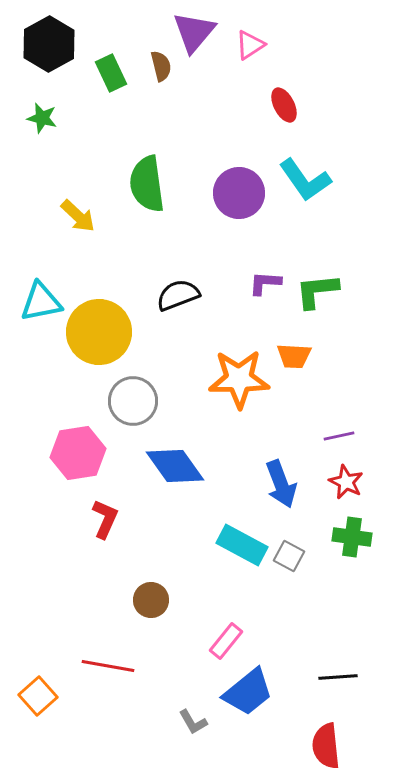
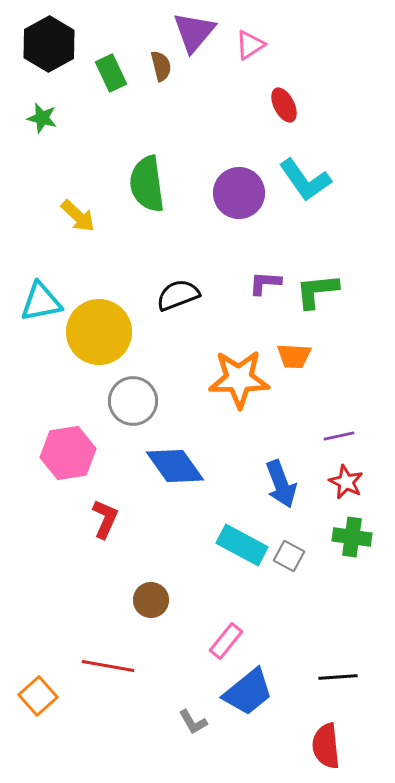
pink hexagon: moved 10 px left
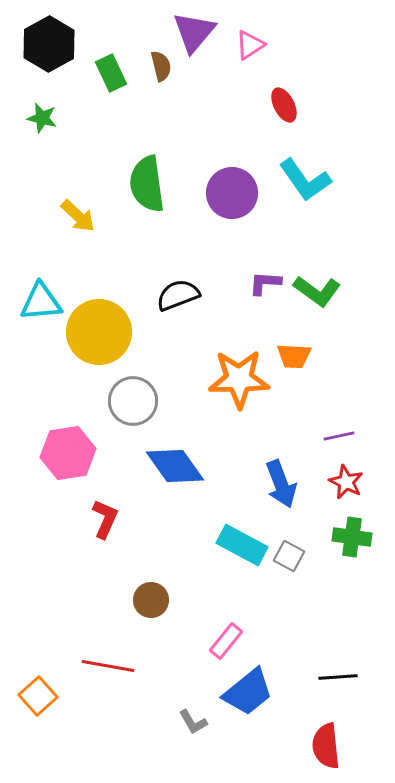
purple circle: moved 7 px left
green L-shape: rotated 138 degrees counterclockwise
cyan triangle: rotated 6 degrees clockwise
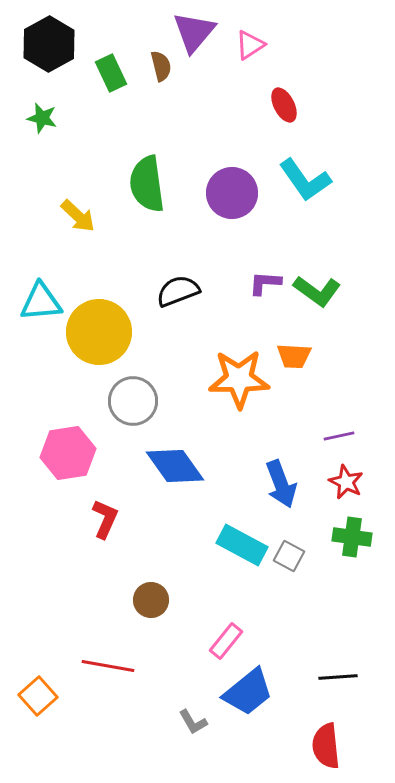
black semicircle: moved 4 px up
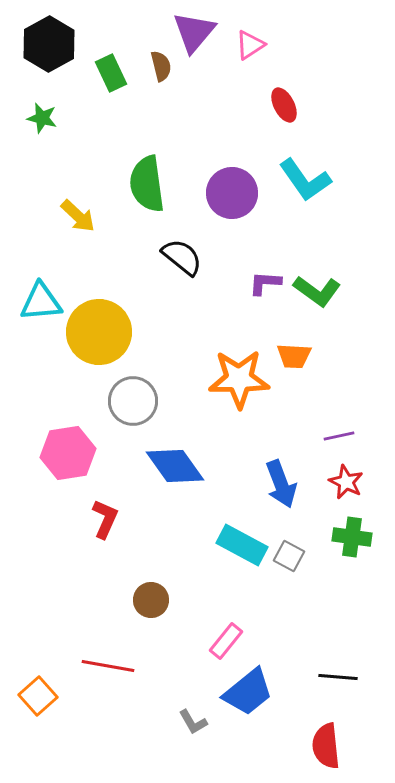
black semicircle: moved 4 px right, 34 px up; rotated 60 degrees clockwise
black line: rotated 9 degrees clockwise
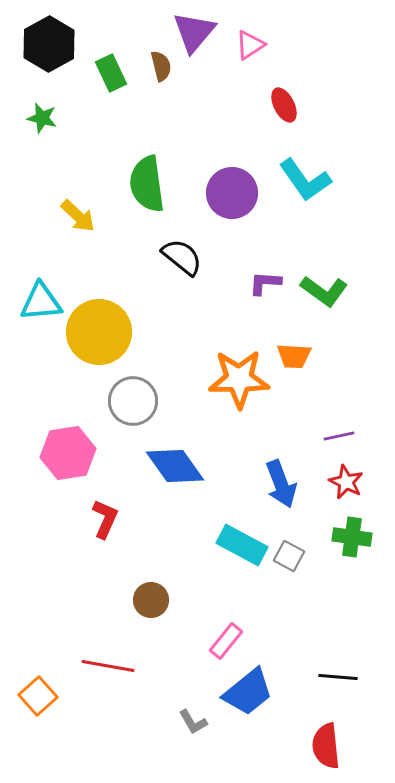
green L-shape: moved 7 px right
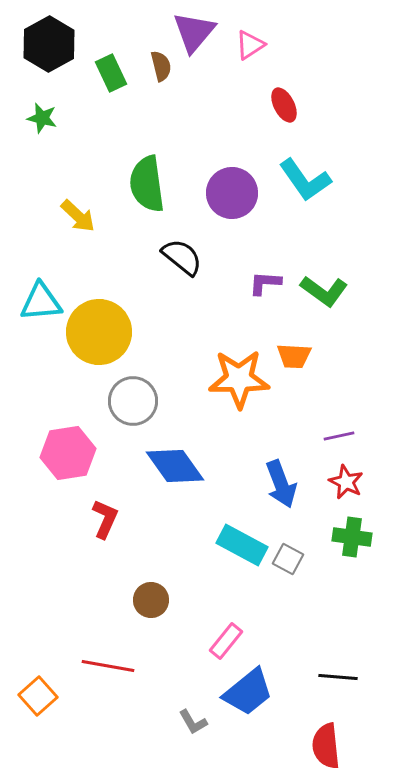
gray square: moved 1 px left, 3 px down
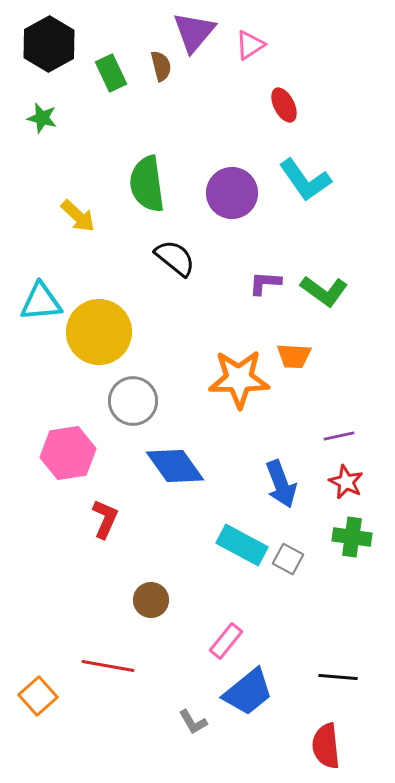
black semicircle: moved 7 px left, 1 px down
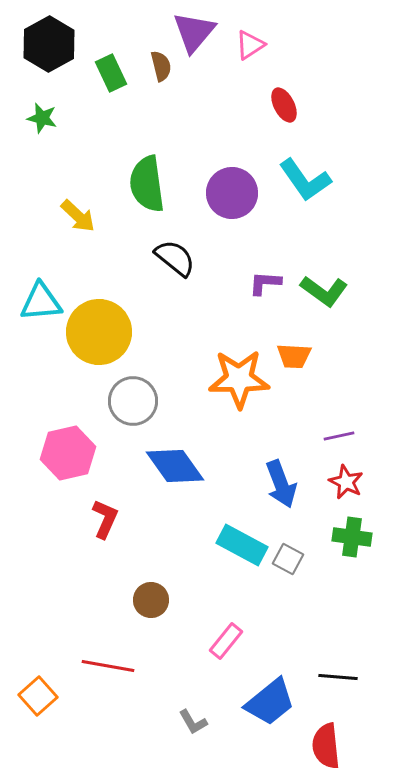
pink hexagon: rotated 4 degrees counterclockwise
blue trapezoid: moved 22 px right, 10 px down
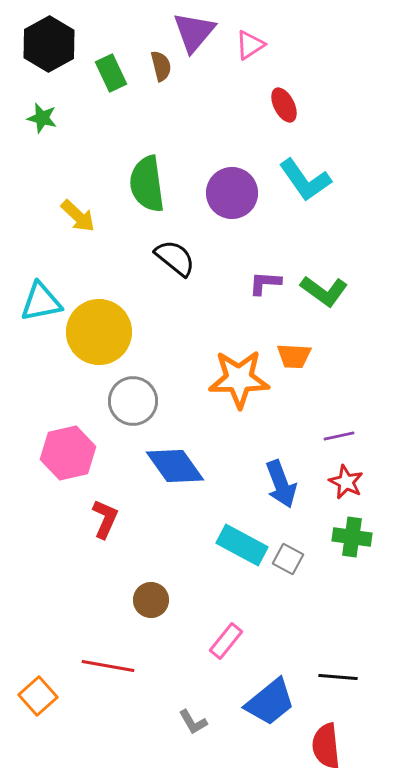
cyan triangle: rotated 6 degrees counterclockwise
